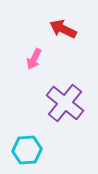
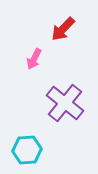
red arrow: rotated 72 degrees counterclockwise
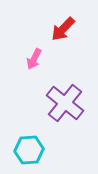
cyan hexagon: moved 2 px right
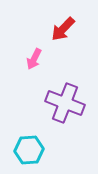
purple cross: rotated 18 degrees counterclockwise
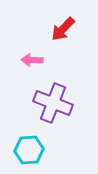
pink arrow: moved 2 px left, 1 px down; rotated 65 degrees clockwise
purple cross: moved 12 px left
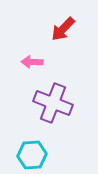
pink arrow: moved 2 px down
cyan hexagon: moved 3 px right, 5 px down
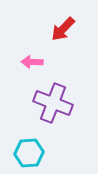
cyan hexagon: moved 3 px left, 2 px up
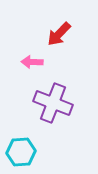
red arrow: moved 4 px left, 5 px down
cyan hexagon: moved 8 px left, 1 px up
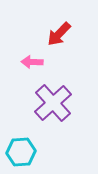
purple cross: rotated 27 degrees clockwise
